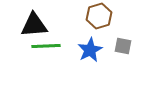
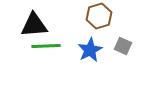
gray square: rotated 12 degrees clockwise
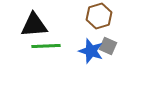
gray square: moved 15 px left
blue star: moved 1 px right, 1 px down; rotated 25 degrees counterclockwise
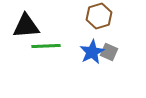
black triangle: moved 8 px left, 1 px down
gray square: moved 1 px right, 6 px down
blue star: moved 1 px right, 1 px down; rotated 25 degrees clockwise
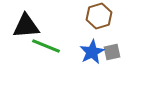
green line: rotated 24 degrees clockwise
gray square: moved 3 px right; rotated 36 degrees counterclockwise
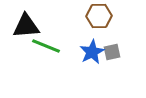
brown hexagon: rotated 15 degrees clockwise
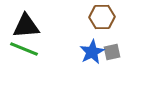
brown hexagon: moved 3 px right, 1 px down
green line: moved 22 px left, 3 px down
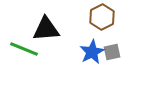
brown hexagon: rotated 25 degrees counterclockwise
black triangle: moved 20 px right, 3 px down
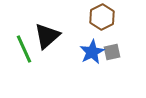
black triangle: moved 1 px right, 7 px down; rotated 36 degrees counterclockwise
green line: rotated 44 degrees clockwise
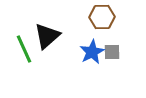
brown hexagon: rotated 25 degrees clockwise
gray square: rotated 12 degrees clockwise
